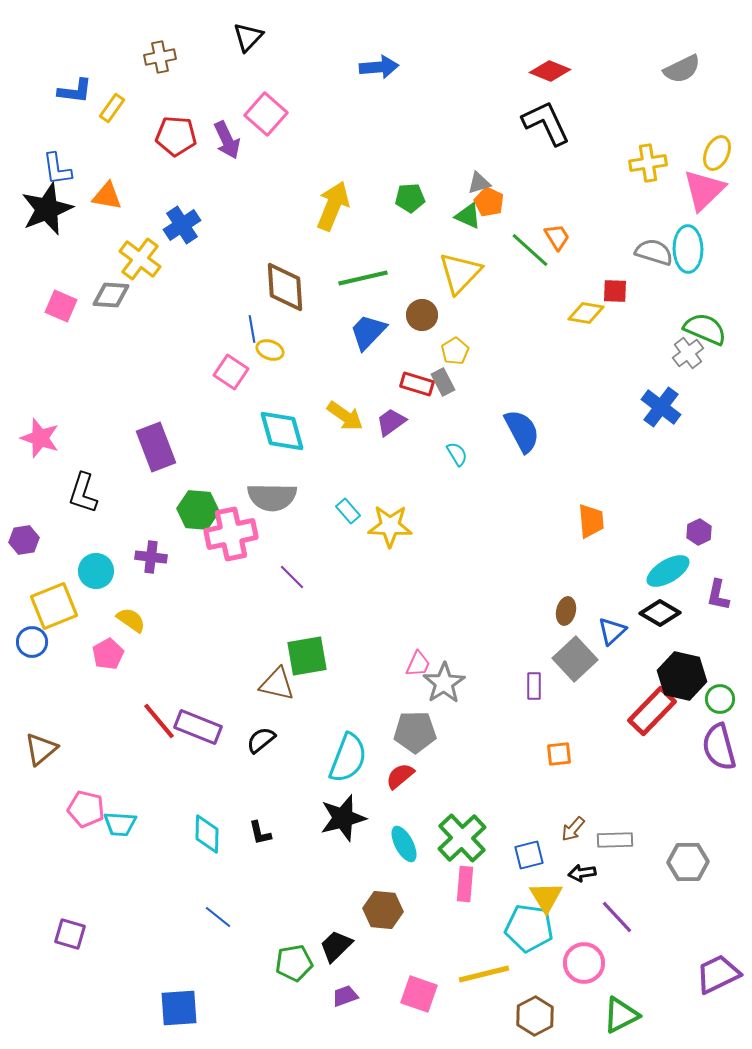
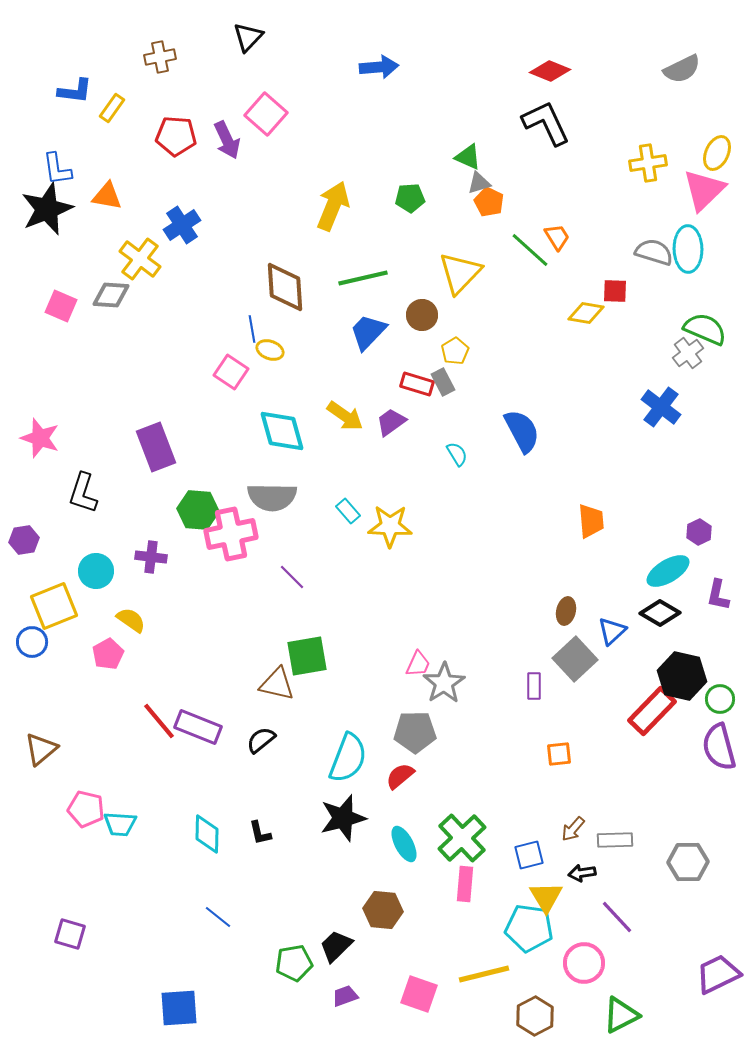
green triangle at (468, 216): moved 59 px up
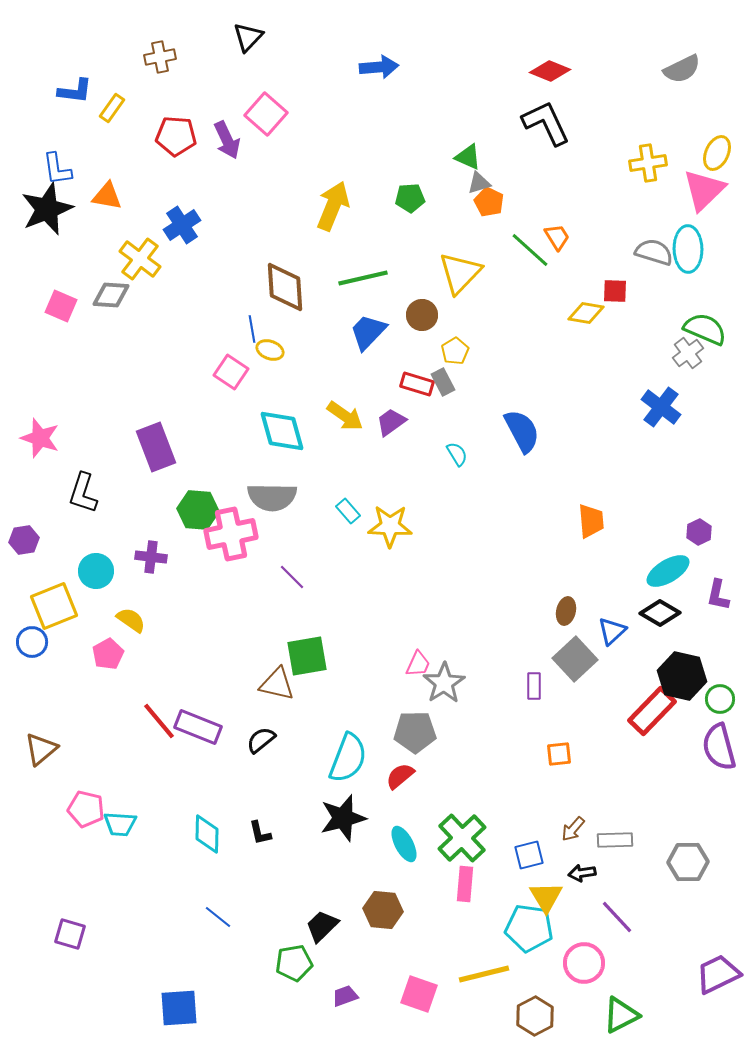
black trapezoid at (336, 946): moved 14 px left, 20 px up
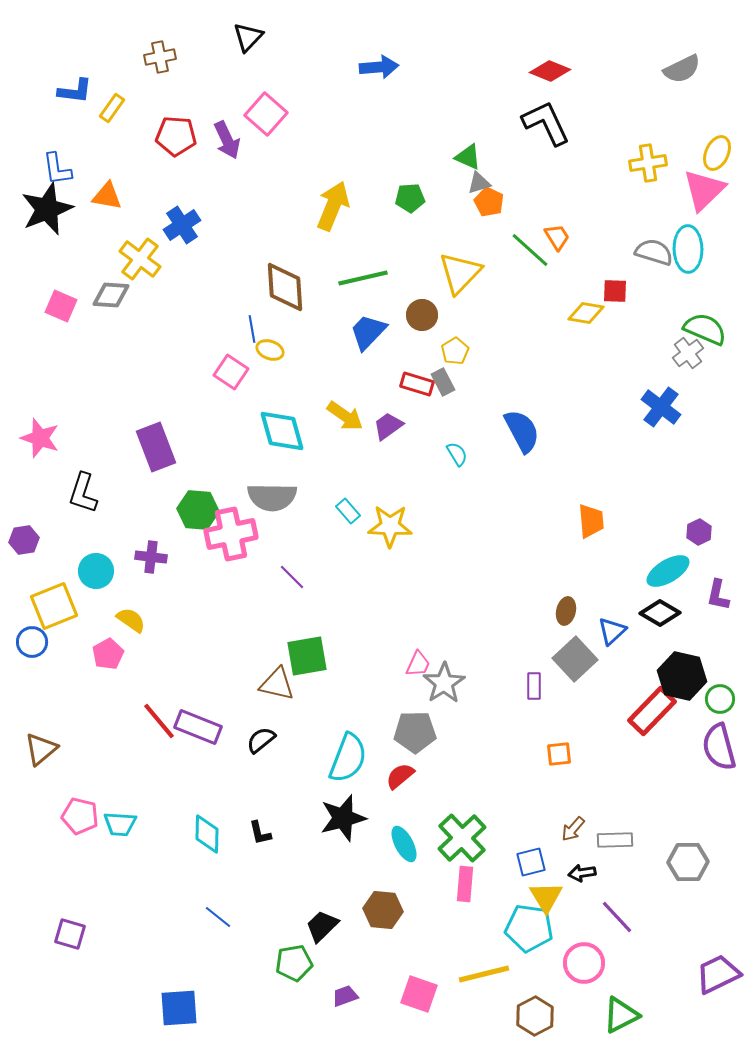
purple trapezoid at (391, 422): moved 3 px left, 4 px down
pink pentagon at (86, 809): moved 6 px left, 7 px down
blue square at (529, 855): moved 2 px right, 7 px down
